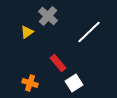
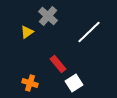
red rectangle: moved 1 px down
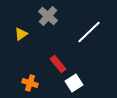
yellow triangle: moved 6 px left, 2 px down
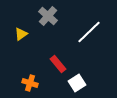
white square: moved 3 px right
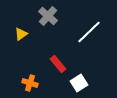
white square: moved 2 px right
